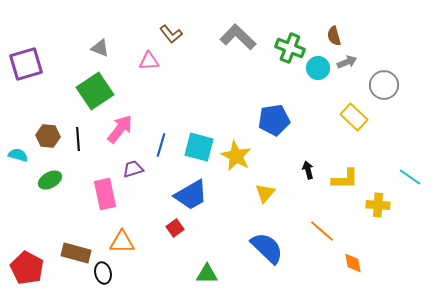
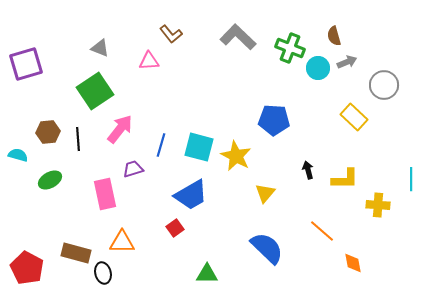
blue pentagon: rotated 12 degrees clockwise
brown hexagon: moved 4 px up; rotated 10 degrees counterclockwise
cyan line: moved 1 px right, 2 px down; rotated 55 degrees clockwise
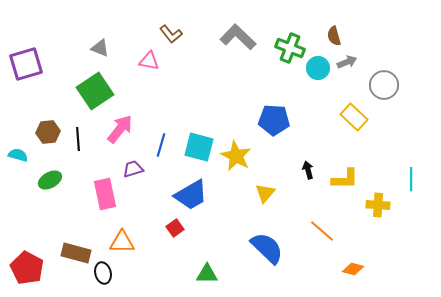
pink triangle: rotated 15 degrees clockwise
orange diamond: moved 6 px down; rotated 65 degrees counterclockwise
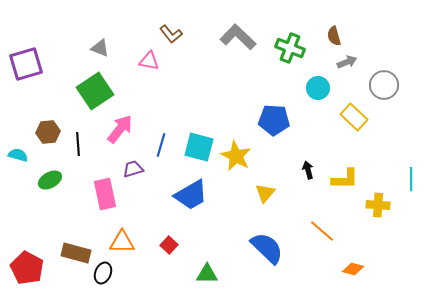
cyan circle: moved 20 px down
black line: moved 5 px down
red square: moved 6 px left, 17 px down; rotated 12 degrees counterclockwise
black ellipse: rotated 35 degrees clockwise
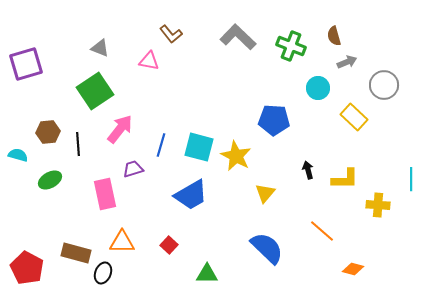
green cross: moved 1 px right, 2 px up
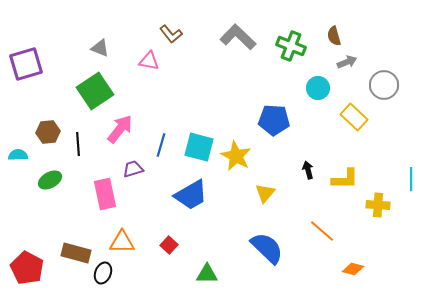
cyan semicircle: rotated 18 degrees counterclockwise
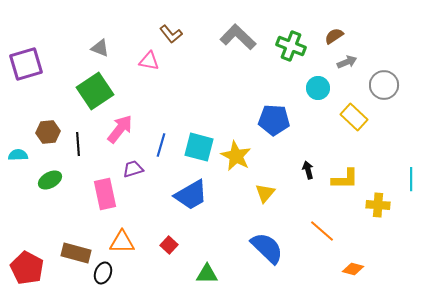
brown semicircle: rotated 72 degrees clockwise
